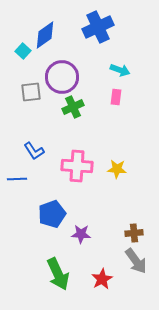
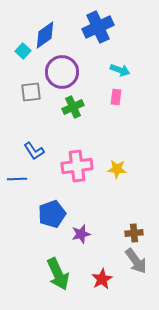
purple circle: moved 5 px up
pink cross: rotated 12 degrees counterclockwise
purple star: rotated 18 degrees counterclockwise
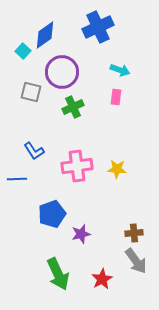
gray square: rotated 20 degrees clockwise
